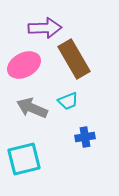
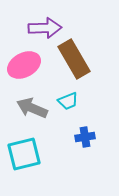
cyan square: moved 5 px up
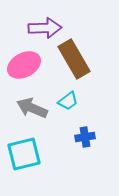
cyan trapezoid: rotated 15 degrees counterclockwise
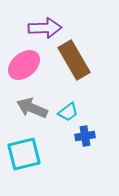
brown rectangle: moved 1 px down
pink ellipse: rotated 12 degrees counterclockwise
cyan trapezoid: moved 11 px down
blue cross: moved 1 px up
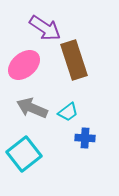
purple arrow: rotated 36 degrees clockwise
brown rectangle: rotated 12 degrees clockwise
blue cross: moved 2 px down; rotated 12 degrees clockwise
cyan square: rotated 24 degrees counterclockwise
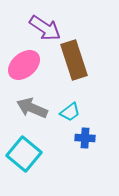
cyan trapezoid: moved 2 px right
cyan square: rotated 12 degrees counterclockwise
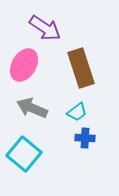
brown rectangle: moved 7 px right, 8 px down
pink ellipse: rotated 20 degrees counterclockwise
cyan trapezoid: moved 7 px right
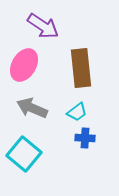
purple arrow: moved 2 px left, 2 px up
brown rectangle: rotated 12 degrees clockwise
